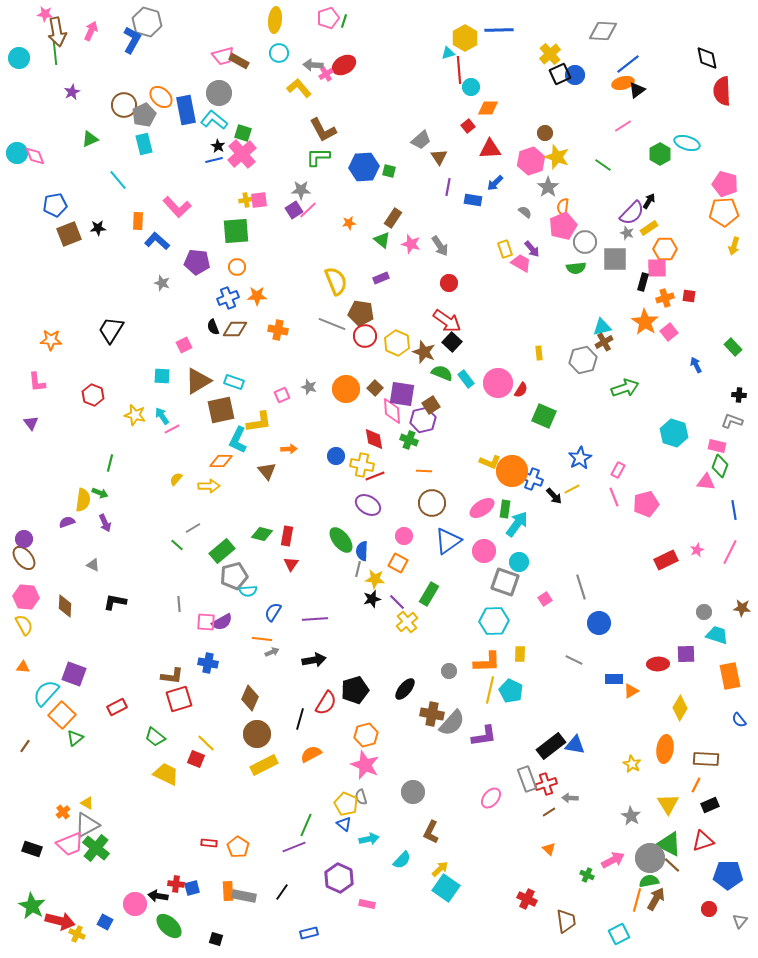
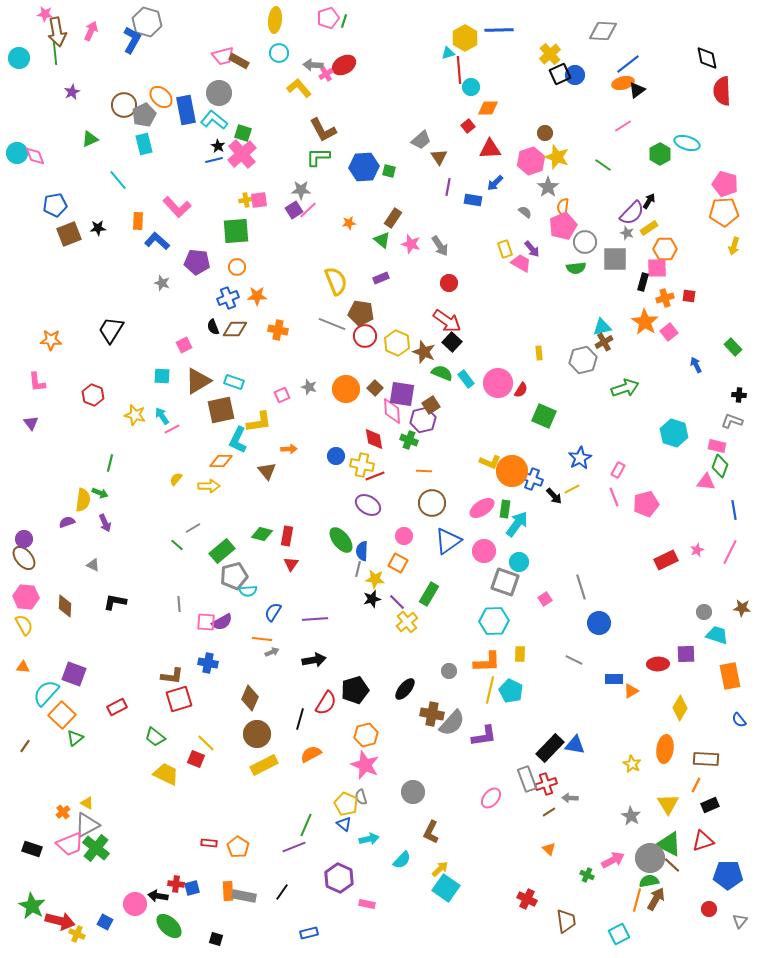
black rectangle at (551, 746): moved 1 px left, 2 px down; rotated 8 degrees counterclockwise
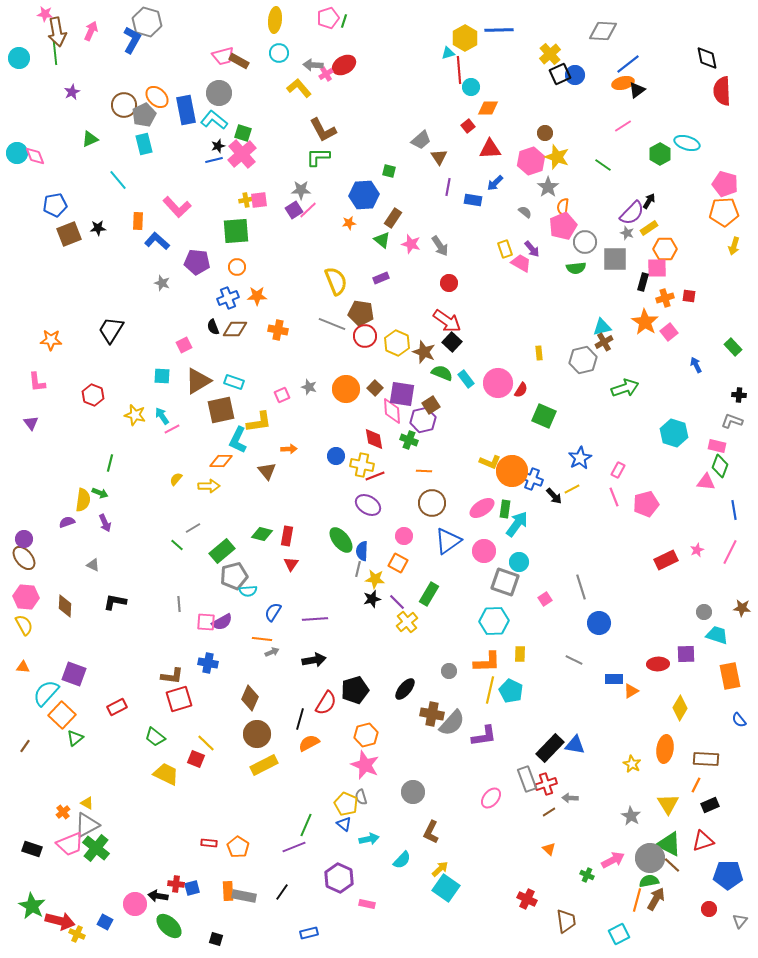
orange ellipse at (161, 97): moved 4 px left
black star at (218, 146): rotated 24 degrees clockwise
blue hexagon at (364, 167): moved 28 px down
orange semicircle at (311, 754): moved 2 px left, 11 px up
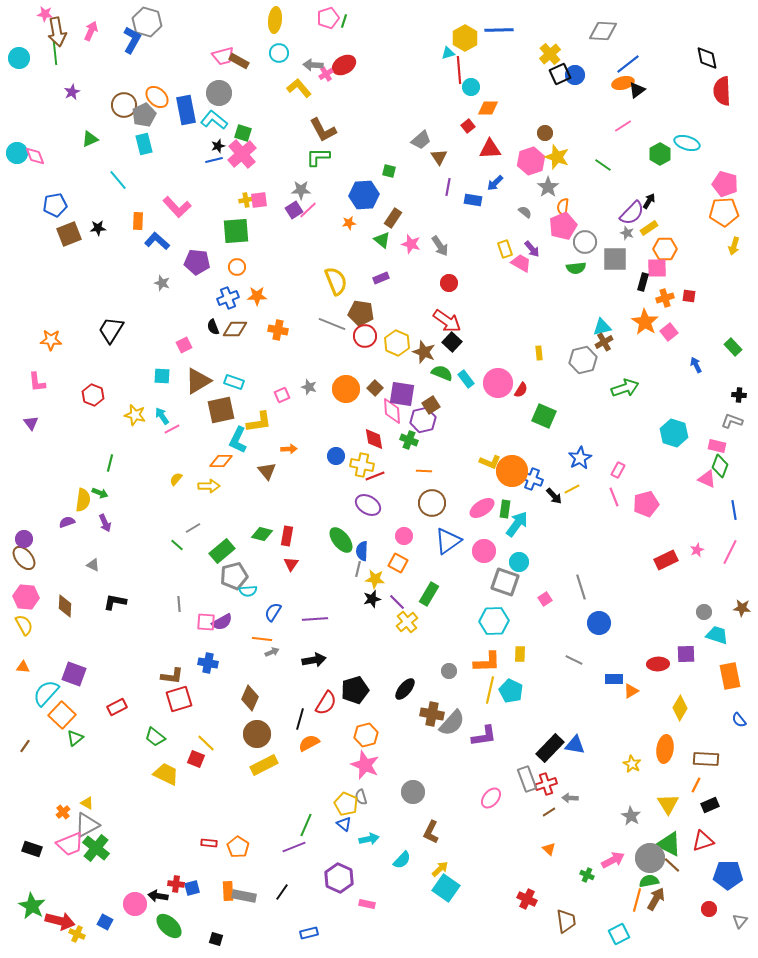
pink triangle at (706, 482): moved 1 px right, 3 px up; rotated 18 degrees clockwise
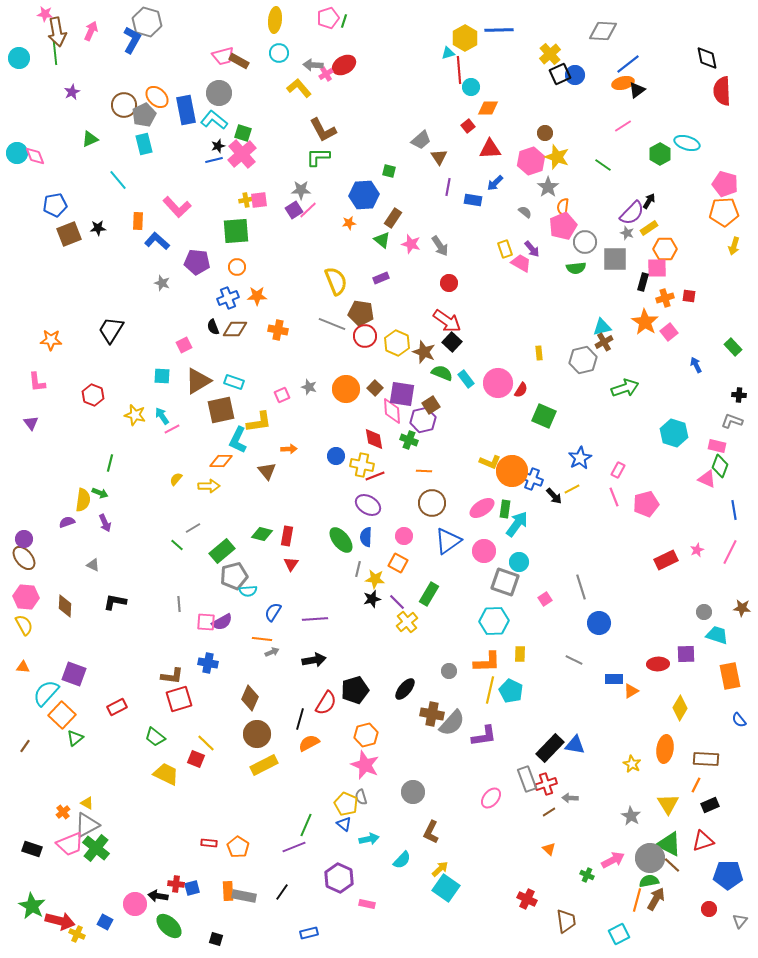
blue semicircle at (362, 551): moved 4 px right, 14 px up
